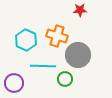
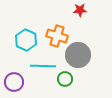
purple circle: moved 1 px up
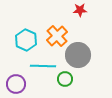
orange cross: rotated 30 degrees clockwise
purple circle: moved 2 px right, 2 px down
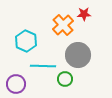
red star: moved 4 px right, 4 px down
orange cross: moved 6 px right, 11 px up
cyan hexagon: moved 1 px down
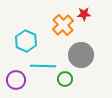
gray circle: moved 3 px right
purple circle: moved 4 px up
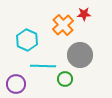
cyan hexagon: moved 1 px right, 1 px up
gray circle: moved 1 px left
purple circle: moved 4 px down
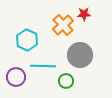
green circle: moved 1 px right, 2 px down
purple circle: moved 7 px up
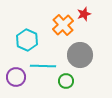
red star: rotated 16 degrees counterclockwise
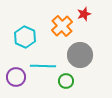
orange cross: moved 1 px left, 1 px down
cyan hexagon: moved 2 px left, 3 px up
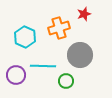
orange cross: moved 3 px left, 2 px down; rotated 25 degrees clockwise
purple circle: moved 2 px up
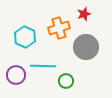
gray circle: moved 6 px right, 8 px up
